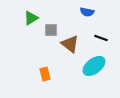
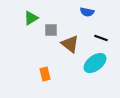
cyan ellipse: moved 1 px right, 3 px up
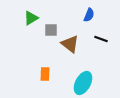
blue semicircle: moved 2 px right, 3 px down; rotated 80 degrees counterclockwise
black line: moved 1 px down
cyan ellipse: moved 12 px left, 20 px down; rotated 25 degrees counterclockwise
orange rectangle: rotated 16 degrees clockwise
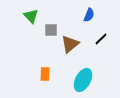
green triangle: moved 2 px up; rotated 42 degrees counterclockwise
black line: rotated 64 degrees counterclockwise
brown triangle: rotated 42 degrees clockwise
cyan ellipse: moved 3 px up
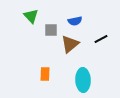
blue semicircle: moved 14 px left, 6 px down; rotated 56 degrees clockwise
black line: rotated 16 degrees clockwise
cyan ellipse: rotated 30 degrees counterclockwise
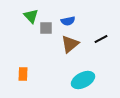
blue semicircle: moved 7 px left
gray square: moved 5 px left, 2 px up
orange rectangle: moved 22 px left
cyan ellipse: rotated 65 degrees clockwise
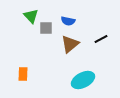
blue semicircle: rotated 24 degrees clockwise
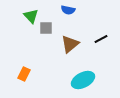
blue semicircle: moved 11 px up
orange rectangle: moved 1 px right; rotated 24 degrees clockwise
